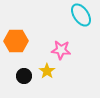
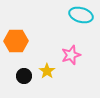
cyan ellipse: rotated 40 degrees counterclockwise
pink star: moved 10 px right, 5 px down; rotated 24 degrees counterclockwise
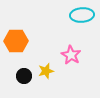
cyan ellipse: moved 1 px right; rotated 20 degrees counterclockwise
pink star: rotated 24 degrees counterclockwise
yellow star: moved 1 px left; rotated 21 degrees clockwise
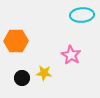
yellow star: moved 2 px left, 2 px down; rotated 21 degrees clockwise
black circle: moved 2 px left, 2 px down
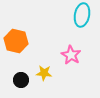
cyan ellipse: rotated 75 degrees counterclockwise
orange hexagon: rotated 15 degrees clockwise
black circle: moved 1 px left, 2 px down
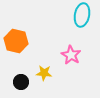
black circle: moved 2 px down
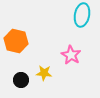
black circle: moved 2 px up
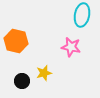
pink star: moved 8 px up; rotated 18 degrees counterclockwise
yellow star: rotated 21 degrees counterclockwise
black circle: moved 1 px right, 1 px down
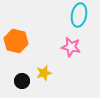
cyan ellipse: moved 3 px left
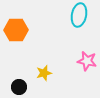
orange hexagon: moved 11 px up; rotated 15 degrees counterclockwise
pink star: moved 16 px right, 14 px down
black circle: moved 3 px left, 6 px down
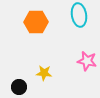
cyan ellipse: rotated 20 degrees counterclockwise
orange hexagon: moved 20 px right, 8 px up
yellow star: rotated 21 degrees clockwise
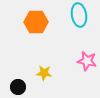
black circle: moved 1 px left
